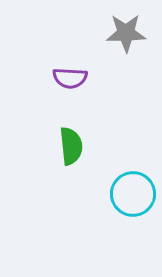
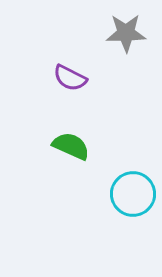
purple semicircle: rotated 24 degrees clockwise
green semicircle: rotated 60 degrees counterclockwise
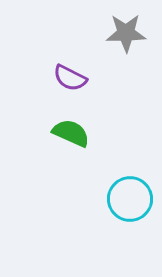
green semicircle: moved 13 px up
cyan circle: moved 3 px left, 5 px down
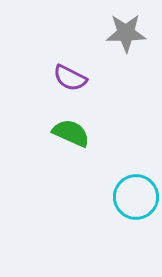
cyan circle: moved 6 px right, 2 px up
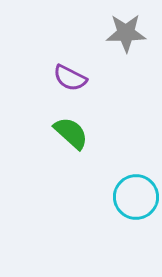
green semicircle: rotated 18 degrees clockwise
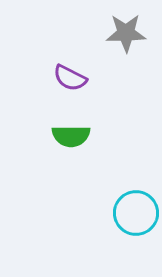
green semicircle: moved 3 px down; rotated 138 degrees clockwise
cyan circle: moved 16 px down
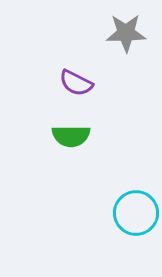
purple semicircle: moved 6 px right, 5 px down
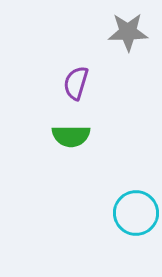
gray star: moved 2 px right, 1 px up
purple semicircle: rotated 80 degrees clockwise
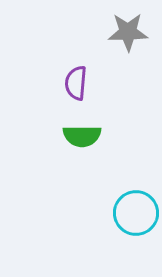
purple semicircle: rotated 12 degrees counterclockwise
green semicircle: moved 11 px right
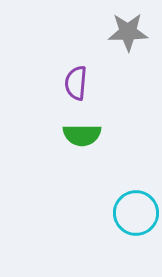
green semicircle: moved 1 px up
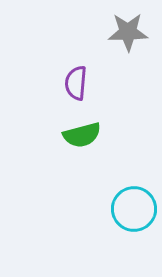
green semicircle: rotated 15 degrees counterclockwise
cyan circle: moved 2 px left, 4 px up
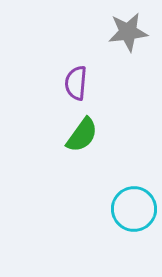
gray star: rotated 6 degrees counterclockwise
green semicircle: rotated 39 degrees counterclockwise
